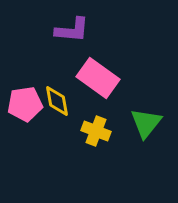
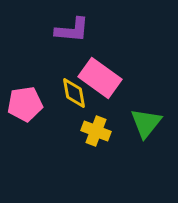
pink rectangle: moved 2 px right
yellow diamond: moved 17 px right, 8 px up
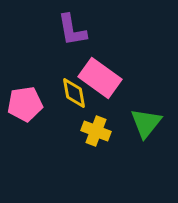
purple L-shape: rotated 75 degrees clockwise
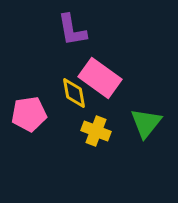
pink pentagon: moved 4 px right, 10 px down
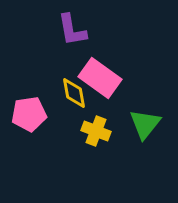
green triangle: moved 1 px left, 1 px down
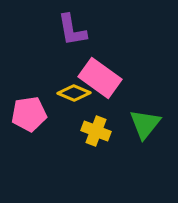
yellow diamond: rotated 56 degrees counterclockwise
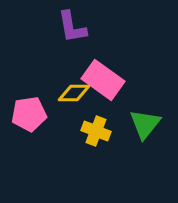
purple L-shape: moved 3 px up
pink rectangle: moved 3 px right, 2 px down
yellow diamond: rotated 24 degrees counterclockwise
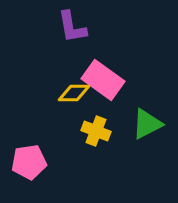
pink pentagon: moved 48 px down
green triangle: moved 2 px right; rotated 24 degrees clockwise
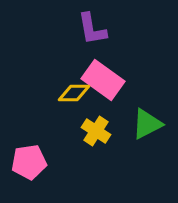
purple L-shape: moved 20 px right, 2 px down
yellow cross: rotated 12 degrees clockwise
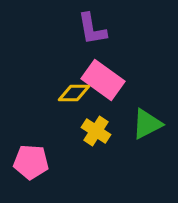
pink pentagon: moved 2 px right; rotated 12 degrees clockwise
